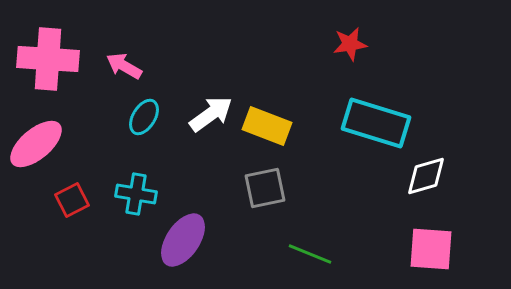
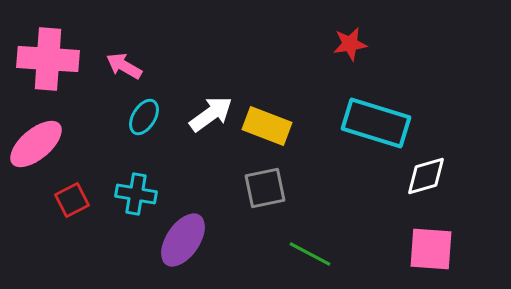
green line: rotated 6 degrees clockwise
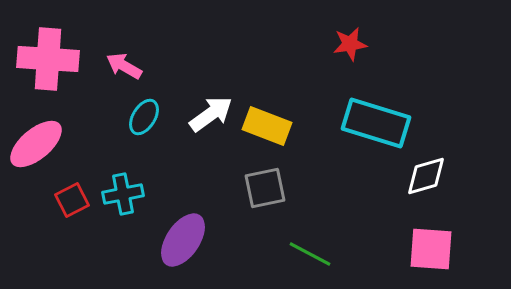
cyan cross: moved 13 px left; rotated 21 degrees counterclockwise
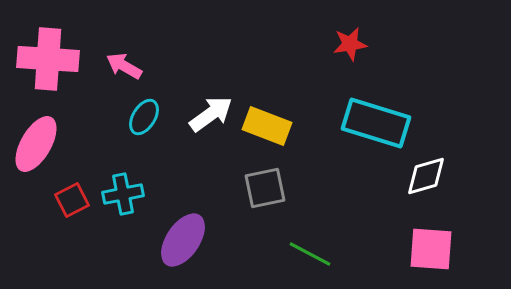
pink ellipse: rotated 20 degrees counterclockwise
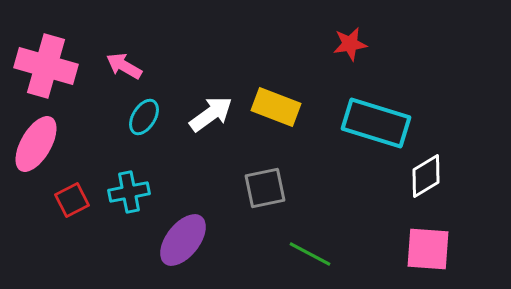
pink cross: moved 2 px left, 7 px down; rotated 12 degrees clockwise
yellow rectangle: moved 9 px right, 19 px up
white diamond: rotated 15 degrees counterclockwise
cyan cross: moved 6 px right, 2 px up
purple ellipse: rotated 4 degrees clockwise
pink square: moved 3 px left
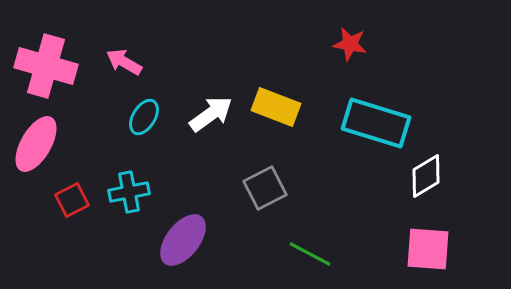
red star: rotated 20 degrees clockwise
pink arrow: moved 4 px up
gray square: rotated 15 degrees counterclockwise
